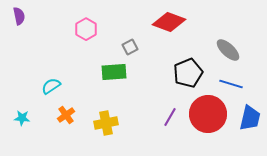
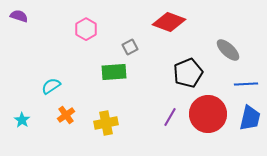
purple semicircle: rotated 60 degrees counterclockwise
blue line: moved 15 px right; rotated 20 degrees counterclockwise
cyan star: moved 2 px down; rotated 28 degrees clockwise
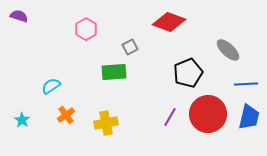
blue trapezoid: moved 1 px left, 1 px up
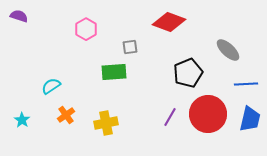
gray square: rotated 21 degrees clockwise
blue trapezoid: moved 1 px right, 2 px down
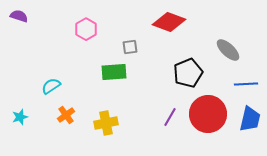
cyan star: moved 2 px left, 3 px up; rotated 21 degrees clockwise
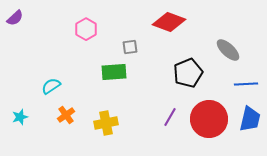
purple semicircle: moved 4 px left, 2 px down; rotated 120 degrees clockwise
red circle: moved 1 px right, 5 px down
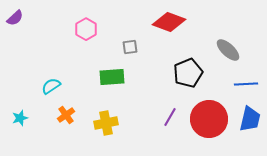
green rectangle: moved 2 px left, 5 px down
cyan star: moved 1 px down
